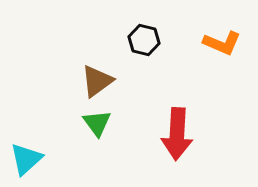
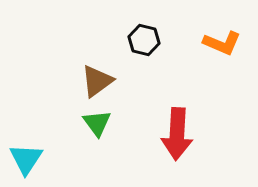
cyan triangle: rotated 15 degrees counterclockwise
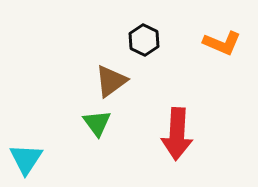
black hexagon: rotated 12 degrees clockwise
brown triangle: moved 14 px right
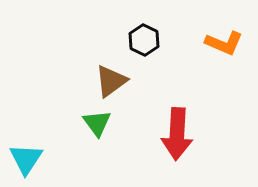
orange L-shape: moved 2 px right
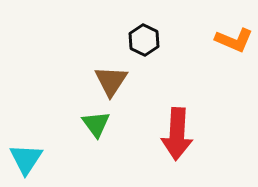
orange L-shape: moved 10 px right, 3 px up
brown triangle: rotated 21 degrees counterclockwise
green triangle: moved 1 px left, 1 px down
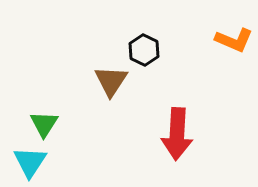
black hexagon: moved 10 px down
green triangle: moved 52 px left; rotated 8 degrees clockwise
cyan triangle: moved 4 px right, 3 px down
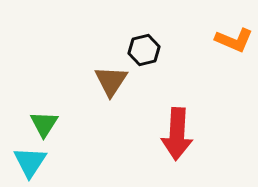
black hexagon: rotated 20 degrees clockwise
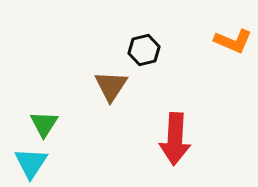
orange L-shape: moved 1 px left, 1 px down
brown triangle: moved 5 px down
red arrow: moved 2 px left, 5 px down
cyan triangle: moved 1 px right, 1 px down
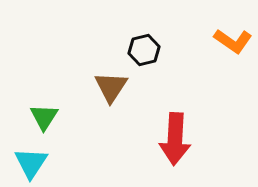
orange L-shape: rotated 12 degrees clockwise
brown triangle: moved 1 px down
green triangle: moved 7 px up
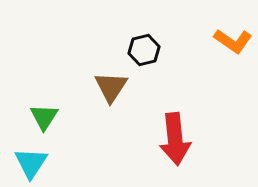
red arrow: rotated 9 degrees counterclockwise
